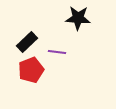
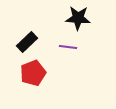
purple line: moved 11 px right, 5 px up
red pentagon: moved 2 px right, 3 px down
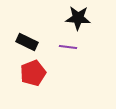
black rectangle: rotated 70 degrees clockwise
